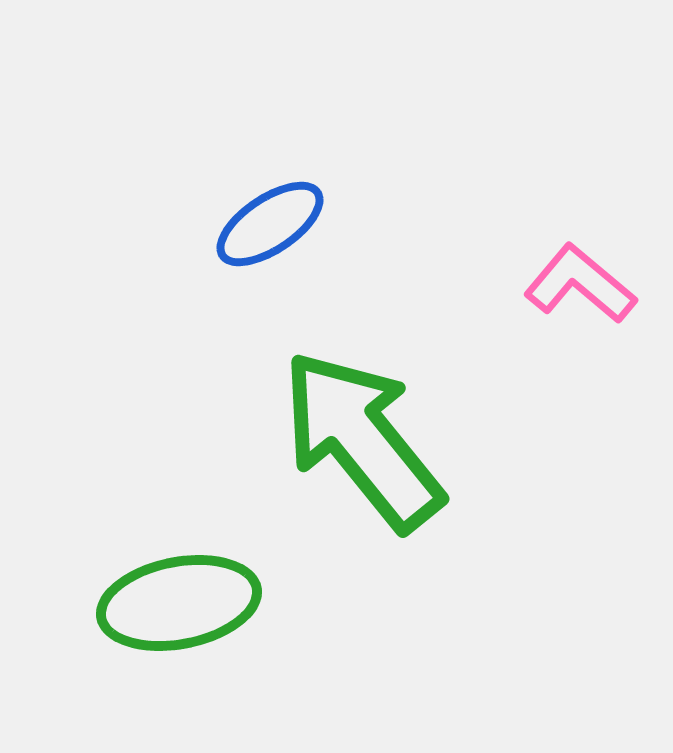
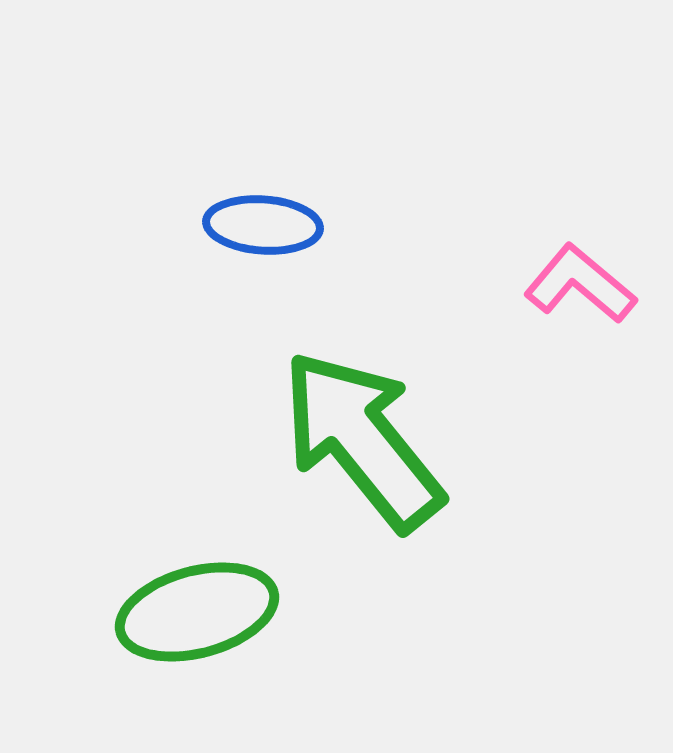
blue ellipse: moved 7 px left, 1 px down; rotated 38 degrees clockwise
green ellipse: moved 18 px right, 9 px down; rotated 4 degrees counterclockwise
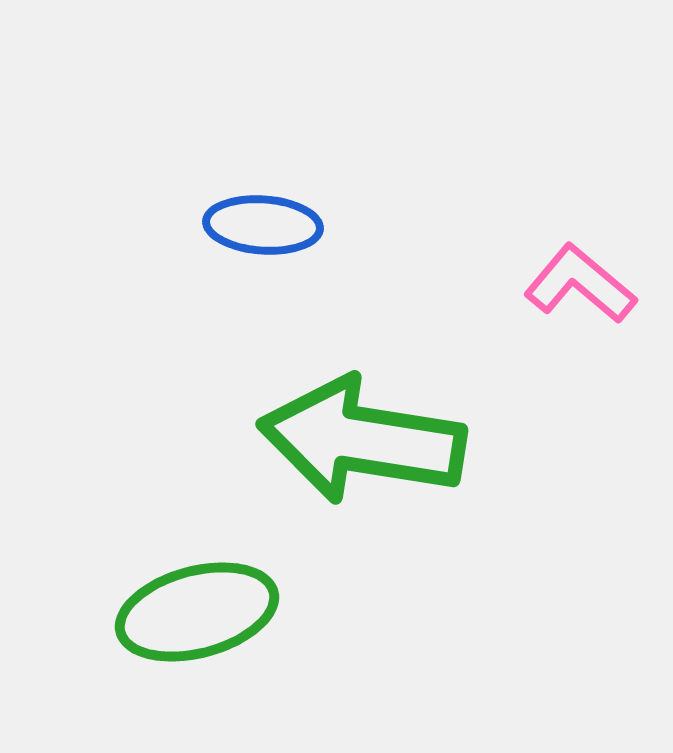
green arrow: rotated 42 degrees counterclockwise
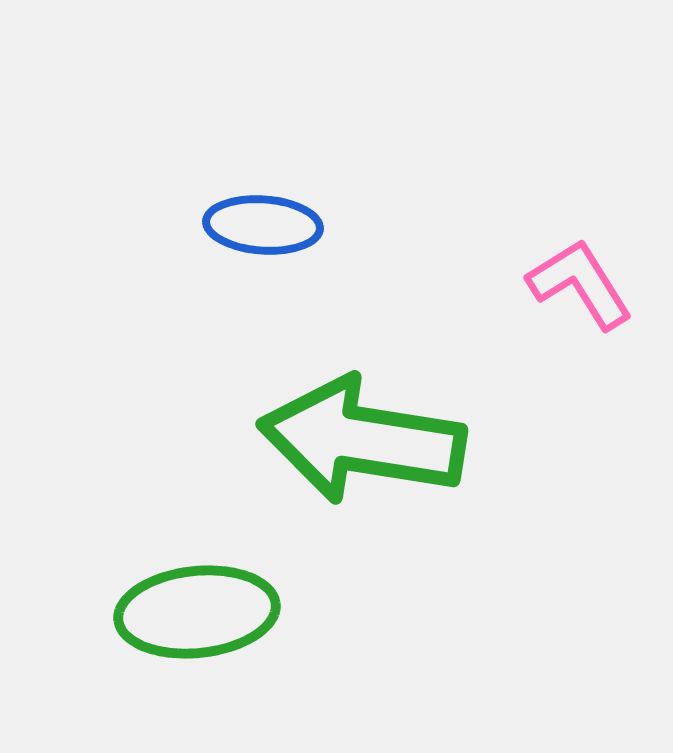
pink L-shape: rotated 18 degrees clockwise
green ellipse: rotated 9 degrees clockwise
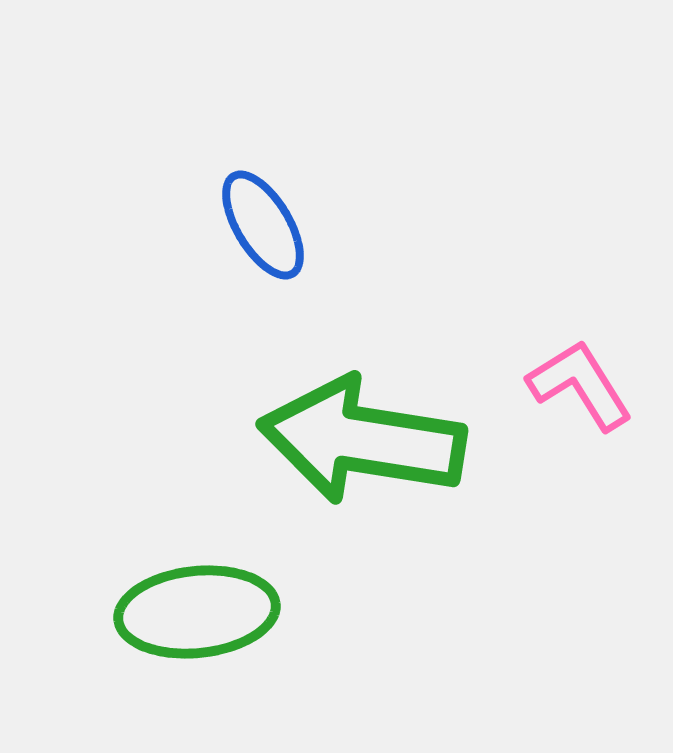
blue ellipse: rotated 55 degrees clockwise
pink L-shape: moved 101 px down
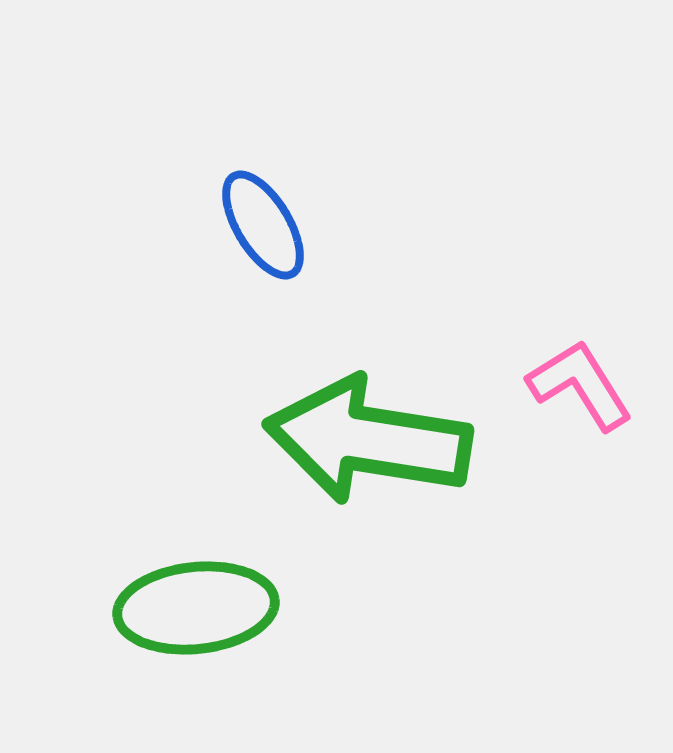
green arrow: moved 6 px right
green ellipse: moved 1 px left, 4 px up
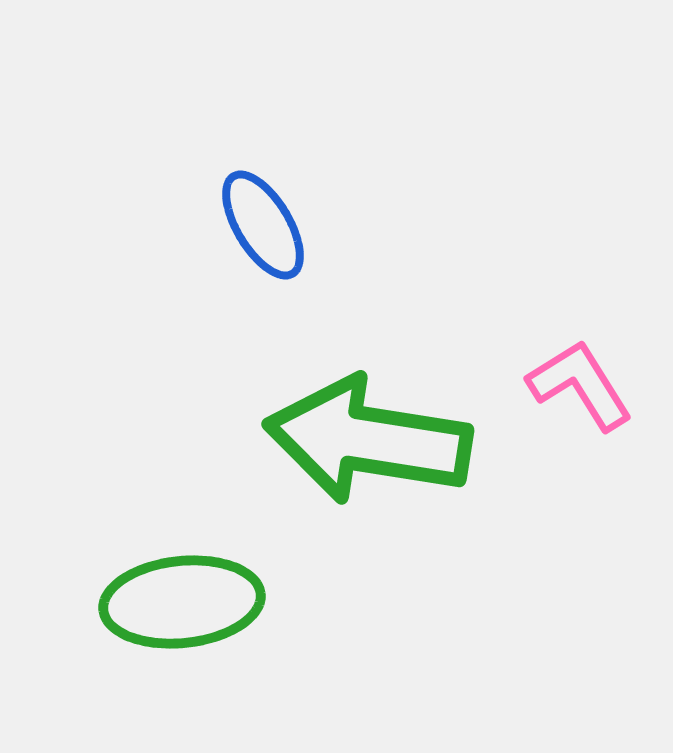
green ellipse: moved 14 px left, 6 px up
